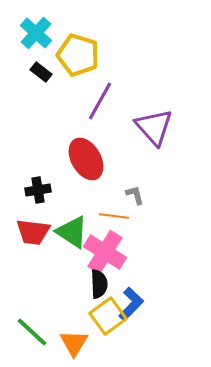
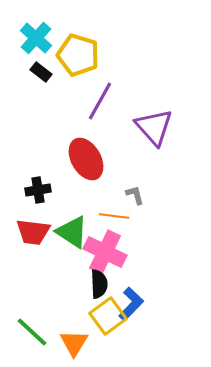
cyan cross: moved 5 px down
pink cross: rotated 6 degrees counterclockwise
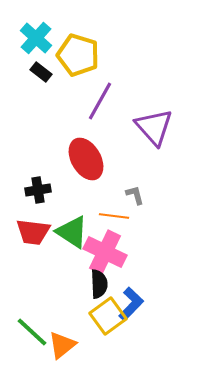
orange triangle: moved 12 px left, 2 px down; rotated 20 degrees clockwise
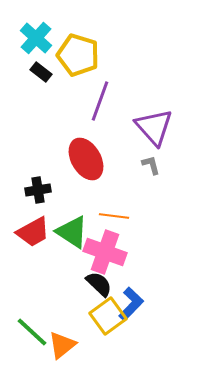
purple line: rotated 9 degrees counterclockwise
gray L-shape: moved 16 px right, 30 px up
red trapezoid: rotated 36 degrees counterclockwise
pink cross: rotated 6 degrees counterclockwise
black semicircle: rotated 44 degrees counterclockwise
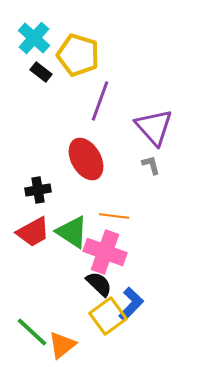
cyan cross: moved 2 px left
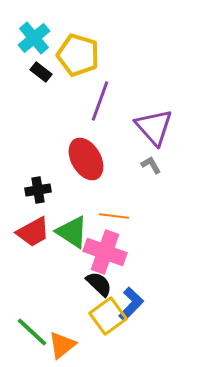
cyan cross: rotated 8 degrees clockwise
gray L-shape: rotated 15 degrees counterclockwise
